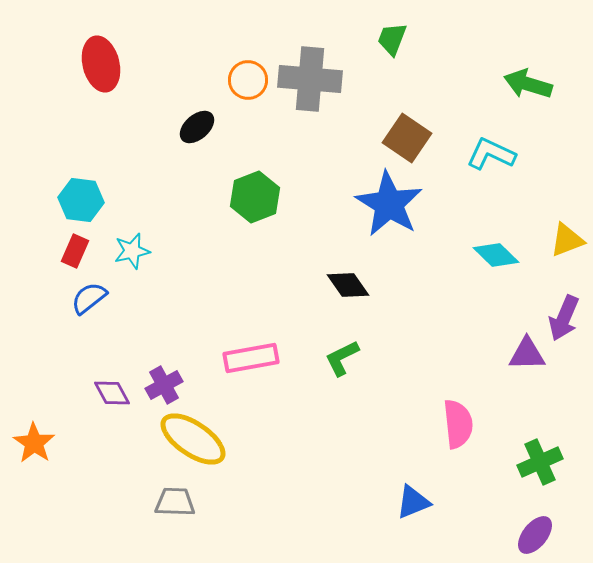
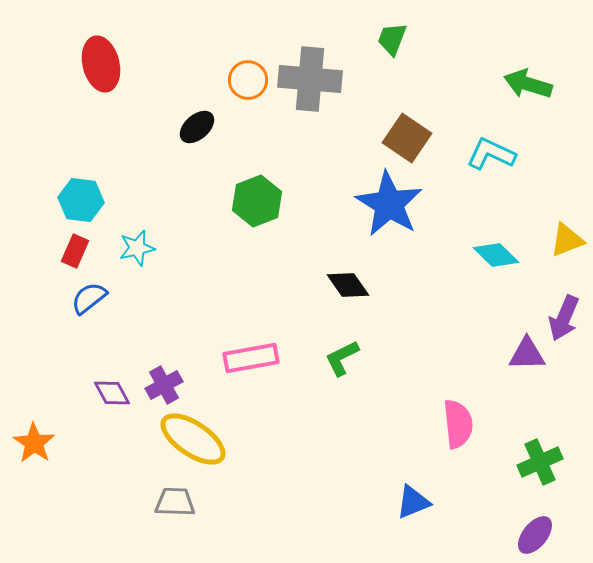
green hexagon: moved 2 px right, 4 px down
cyan star: moved 5 px right, 3 px up
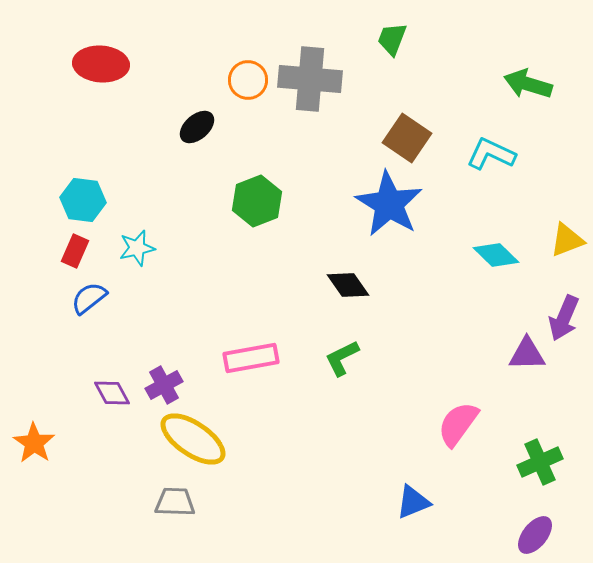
red ellipse: rotated 72 degrees counterclockwise
cyan hexagon: moved 2 px right
pink semicircle: rotated 138 degrees counterclockwise
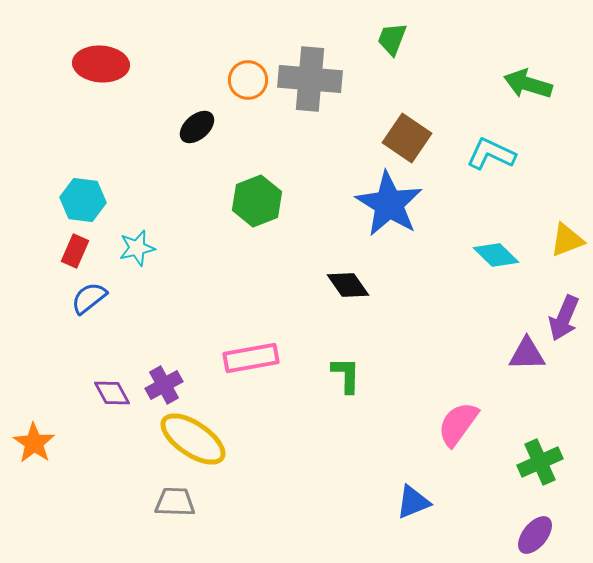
green L-shape: moved 4 px right, 17 px down; rotated 117 degrees clockwise
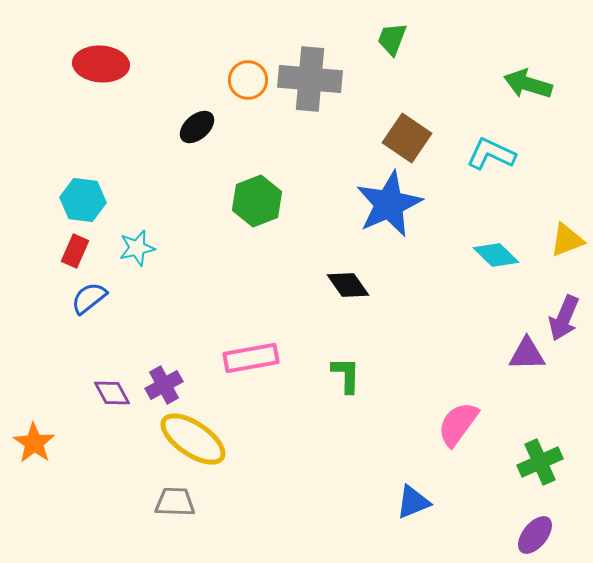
blue star: rotated 16 degrees clockwise
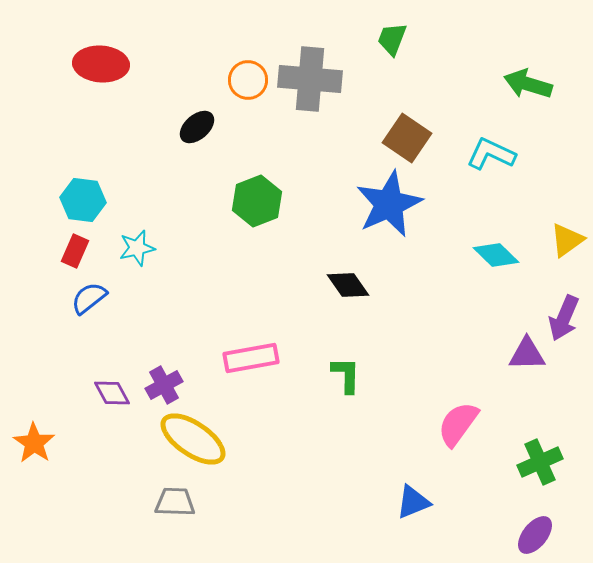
yellow triangle: rotated 15 degrees counterclockwise
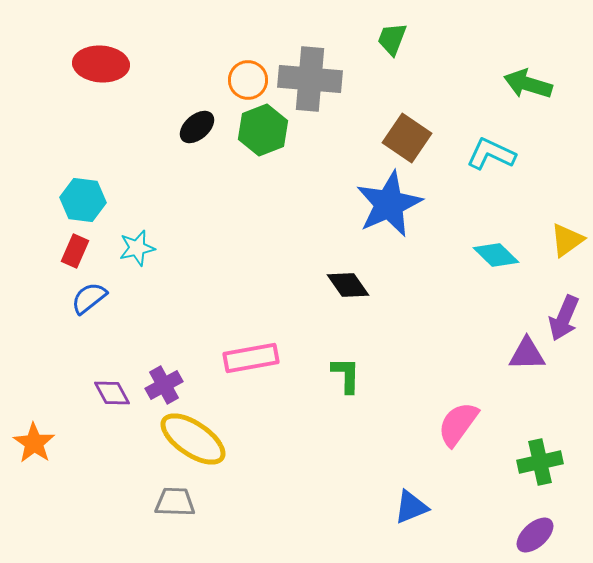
green hexagon: moved 6 px right, 71 px up
green cross: rotated 12 degrees clockwise
blue triangle: moved 2 px left, 5 px down
purple ellipse: rotated 9 degrees clockwise
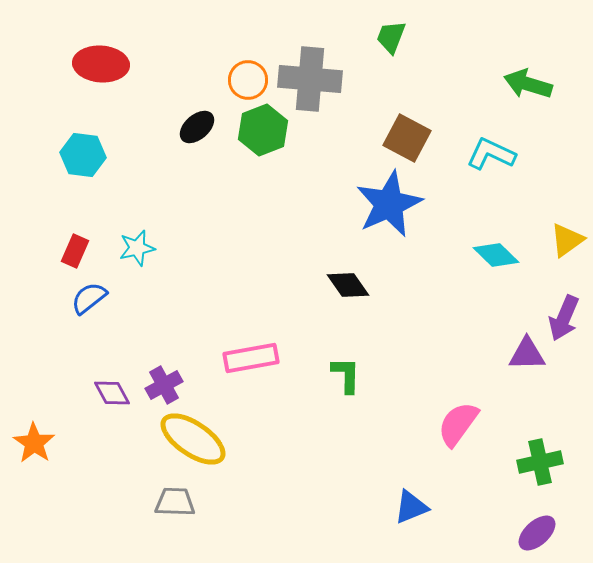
green trapezoid: moved 1 px left, 2 px up
brown square: rotated 6 degrees counterclockwise
cyan hexagon: moved 45 px up
purple ellipse: moved 2 px right, 2 px up
